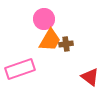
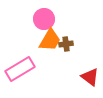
pink rectangle: rotated 12 degrees counterclockwise
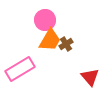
pink circle: moved 1 px right, 1 px down
brown cross: rotated 24 degrees counterclockwise
red triangle: rotated 12 degrees clockwise
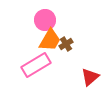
pink rectangle: moved 16 px right, 4 px up
red triangle: rotated 30 degrees clockwise
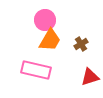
brown cross: moved 15 px right
pink rectangle: moved 5 px down; rotated 44 degrees clockwise
red triangle: rotated 24 degrees clockwise
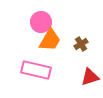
pink circle: moved 4 px left, 2 px down
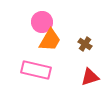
pink circle: moved 1 px right
brown cross: moved 4 px right; rotated 24 degrees counterclockwise
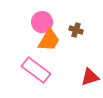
orange trapezoid: moved 1 px left
brown cross: moved 9 px left, 14 px up; rotated 16 degrees counterclockwise
pink rectangle: rotated 24 degrees clockwise
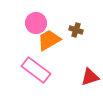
pink circle: moved 6 px left, 1 px down
orange trapezoid: rotated 150 degrees counterclockwise
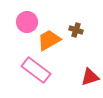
pink circle: moved 9 px left, 1 px up
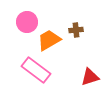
brown cross: rotated 24 degrees counterclockwise
